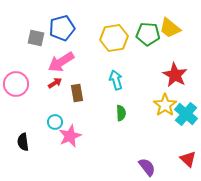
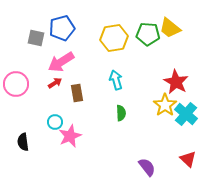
red star: moved 1 px right, 7 px down
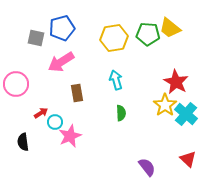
red arrow: moved 14 px left, 30 px down
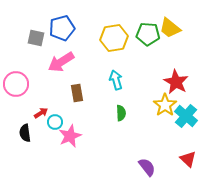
cyan cross: moved 2 px down
black semicircle: moved 2 px right, 9 px up
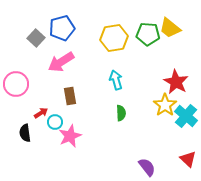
gray square: rotated 30 degrees clockwise
brown rectangle: moved 7 px left, 3 px down
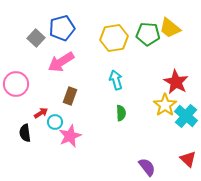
brown rectangle: rotated 30 degrees clockwise
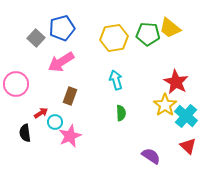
red triangle: moved 13 px up
purple semicircle: moved 4 px right, 11 px up; rotated 18 degrees counterclockwise
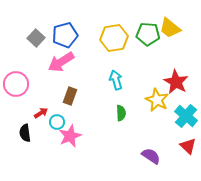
blue pentagon: moved 3 px right, 7 px down
yellow star: moved 8 px left, 5 px up; rotated 10 degrees counterclockwise
cyan circle: moved 2 px right
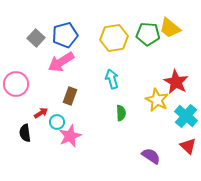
cyan arrow: moved 4 px left, 1 px up
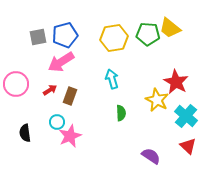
gray square: moved 2 px right, 1 px up; rotated 36 degrees clockwise
red arrow: moved 9 px right, 23 px up
